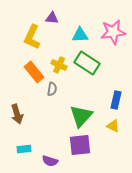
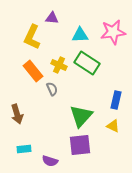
orange rectangle: moved 1 px left, 1 px up
gray semicircle: rotated 32 degrees counterclockwise
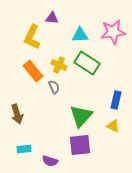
gray semicircle: moved 2 px right, 2 px up
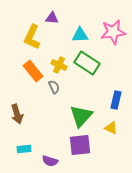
yellow triangle: moved 2 px left, 2 px down
